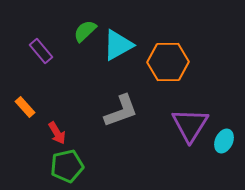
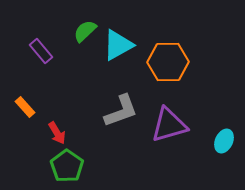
purple triangle: moved 21 px left; rotated 42 degrees clockwise
green pentagon: rotated 24 degrees counterclockwise
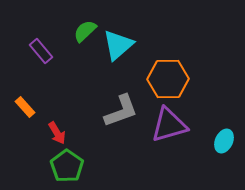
cyan triangle: rotated 12 degrees counterclockwise
orange hexagon: moved 17 px down
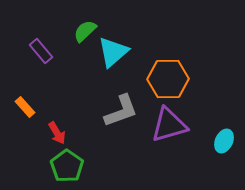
cyan triangle: moved 5 px left, 7 px down
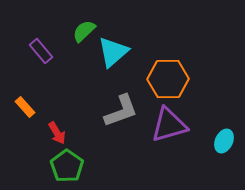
green semicircle: moved 1 px left
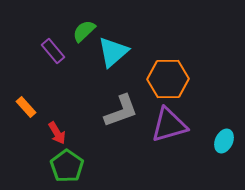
purple rectangle: moved 12 px right
orange rectangle: moved 1 px right
